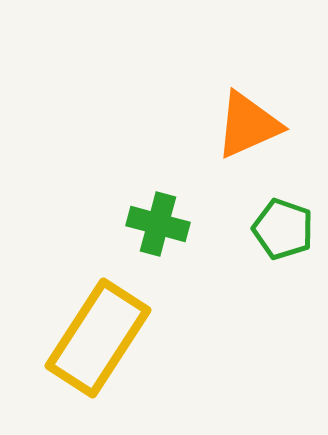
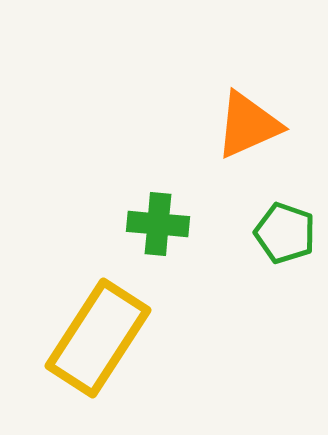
green cross: rotated 10 degrees counterclockwise
green pentagon: moved 2 px right, 4 px down
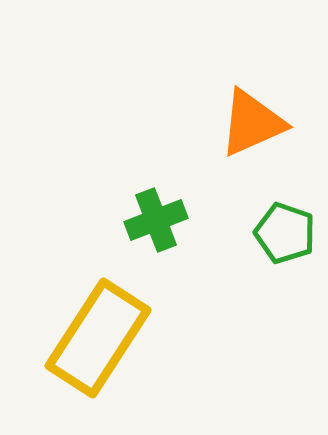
orange triangle: moved 4 px right, 2 px up
green cross: moved 2 px left, 4 px up; rotated 26 degrees counterclockwise
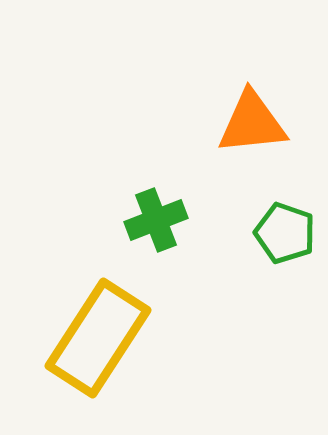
orange triangle: rotated 18 degrees clockwise
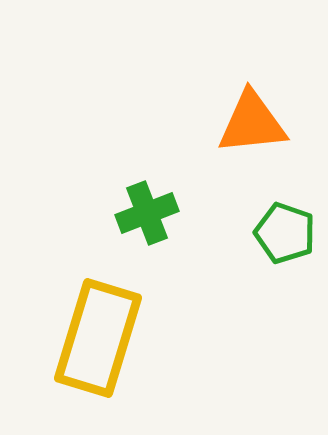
green cross: moved 9 px left, 7 px up
yellow rectangle: rotated 16 degrees counterclockwise
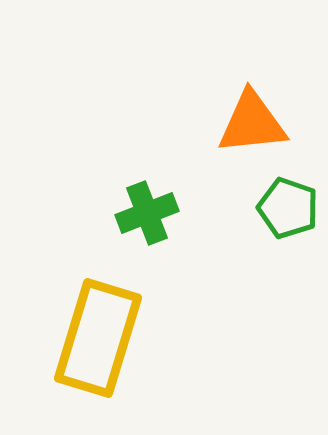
green pentagon: moved 3 px right, 25 px up
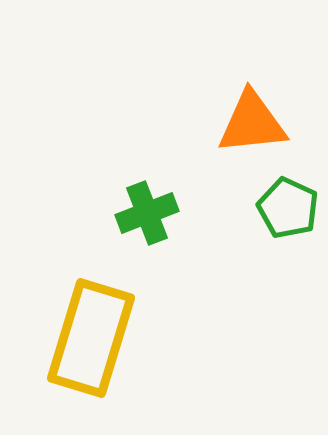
green pentagon: rotated 6 degrees clockwise
yellow rectangle: moved 7 px left
